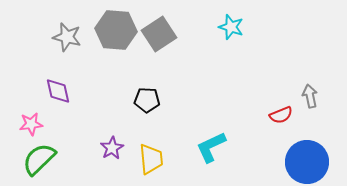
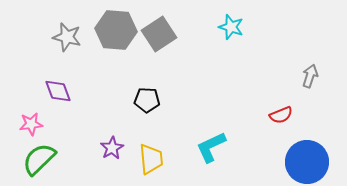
purple diamond: rotated 8 degrees counterclockwise
gray arrow: moved 20 px up; rotated 30 degrees clockwise
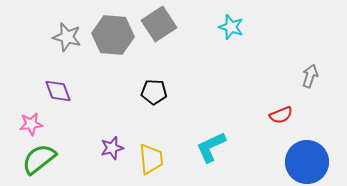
gray hexagon: moved 3 px left, 5 px down
gray square: moved 10 px up
black pentagon: moved 7 px right, 8 px up
purple star: rotated 15 degrees clockwise
green semicircle: rotated 6 degrees clockwise
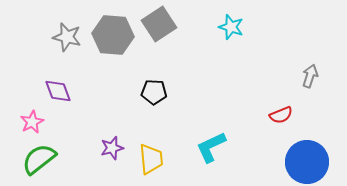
pink star: moved 1 px right, 2 px up; rotated 20 degrees counterclockwise
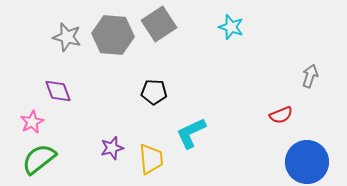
cyan L-shape: moved 20 px left, 14 px up
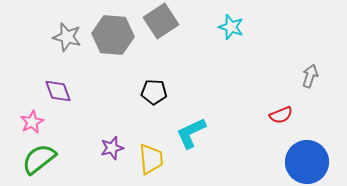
gray square: moved 2 px right, 3 px up
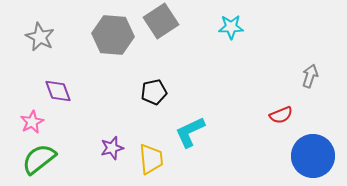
cyan star: rotated 20 degrees counterclockwise
gray star: moved 27 px left; rotated 12 degrees clockwise
black pentagon: rotated 15 degrees counterclockwise
cyan L-shape: moved 1 px left, 1 px up
blue circle: moved 6 px right, 6 px up
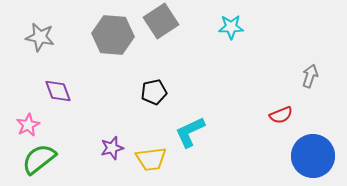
gray star: rotated 16 degrees counterclockwise
pink star: moved 4 px left, 3 px down
yellow trapezoid: rotated 88 degrees clockwise
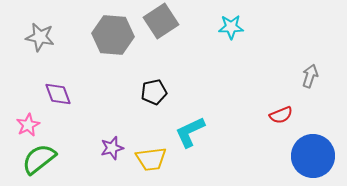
purple diamond: moved 3 px down
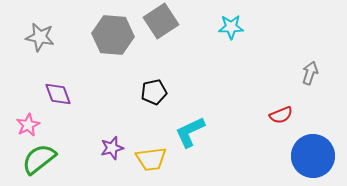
gray arrow: moved 3 px up
